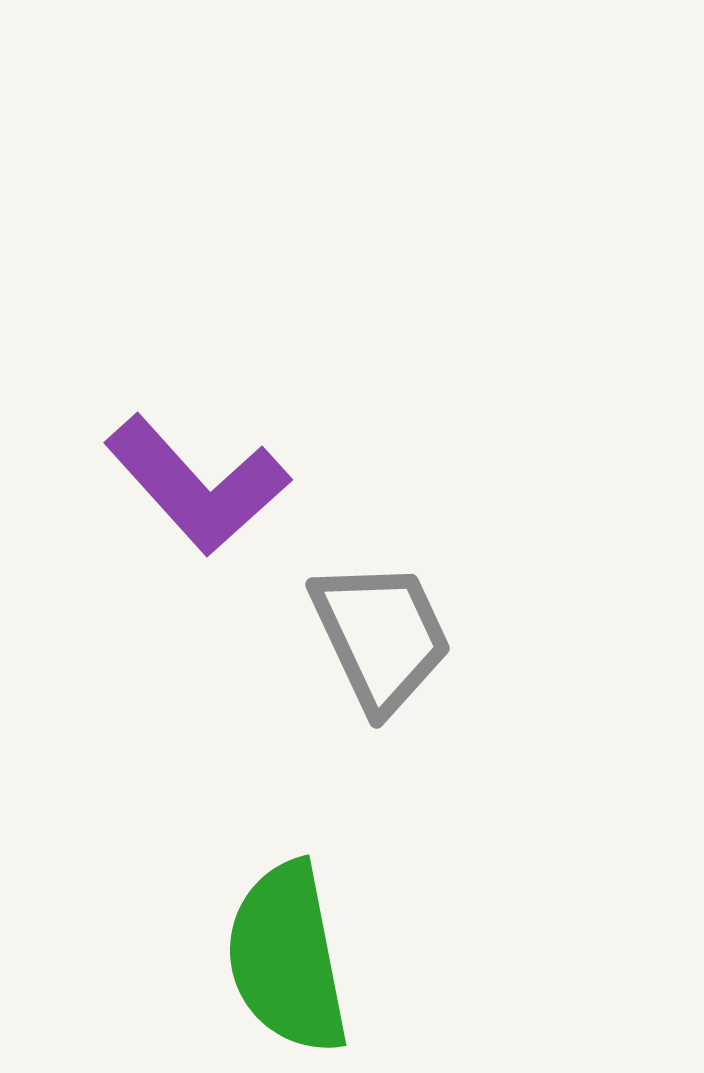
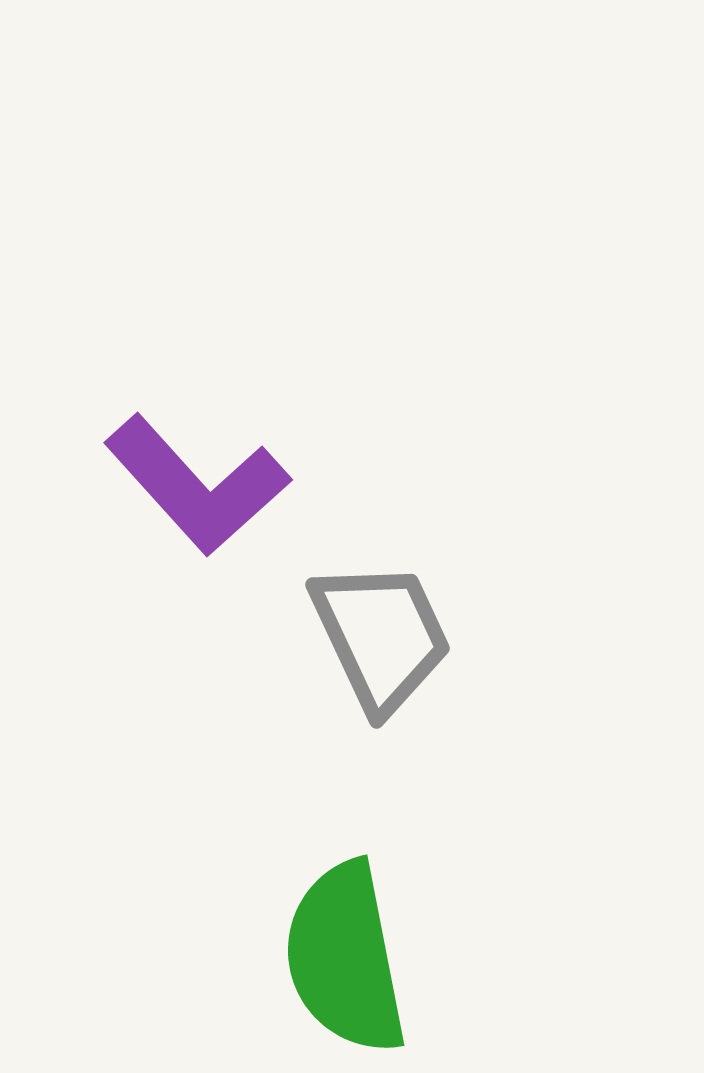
green semicircle: moved 58 px right
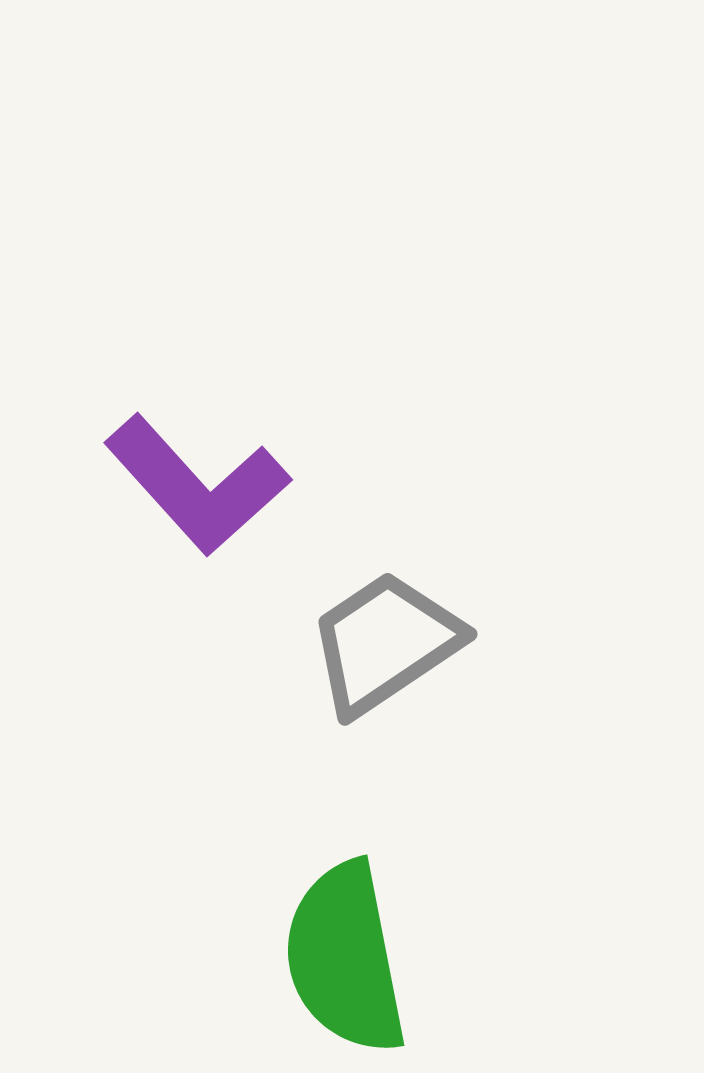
gray trapezoid: moved 4 px right, 7 px down; rotated 99 degrees counterclockwise
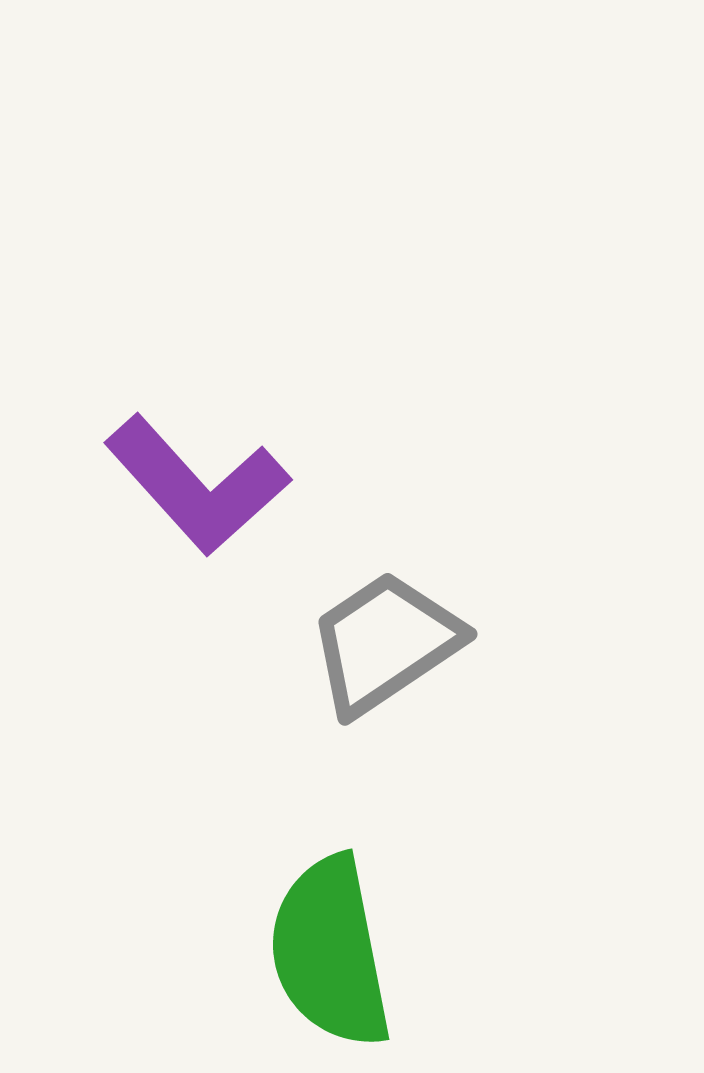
green semicircle: moved 15 px left, 6 px up
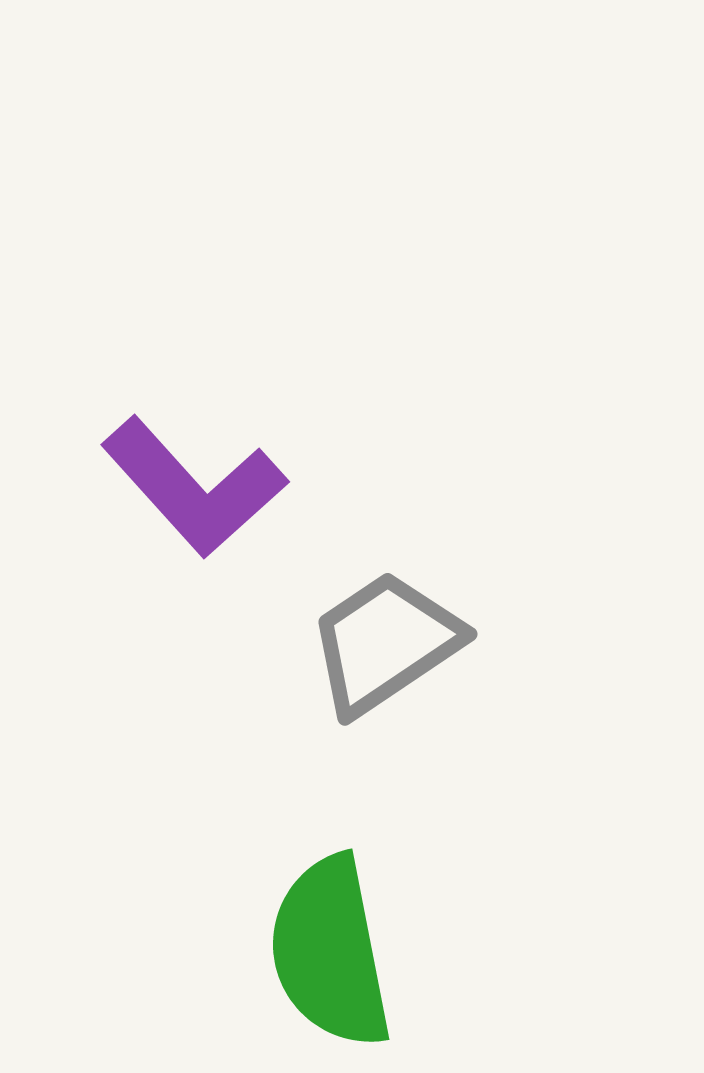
purple L-shape: moved 3 px left, 2 px down
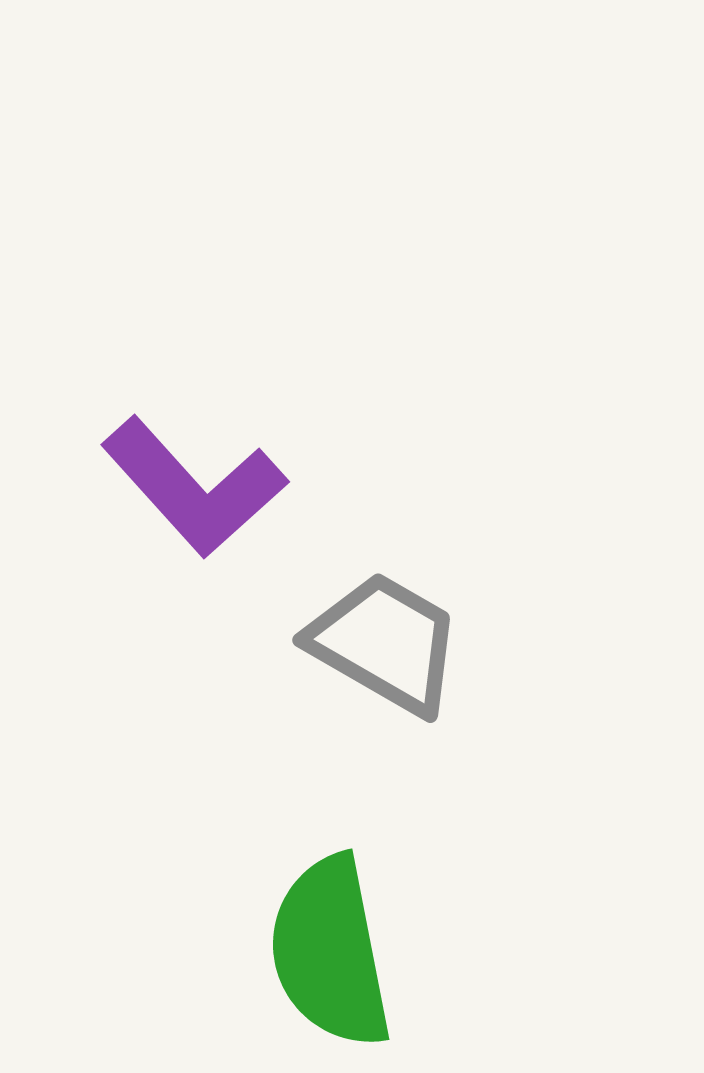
gray trapezoid: rotated 64 degrees clockwise
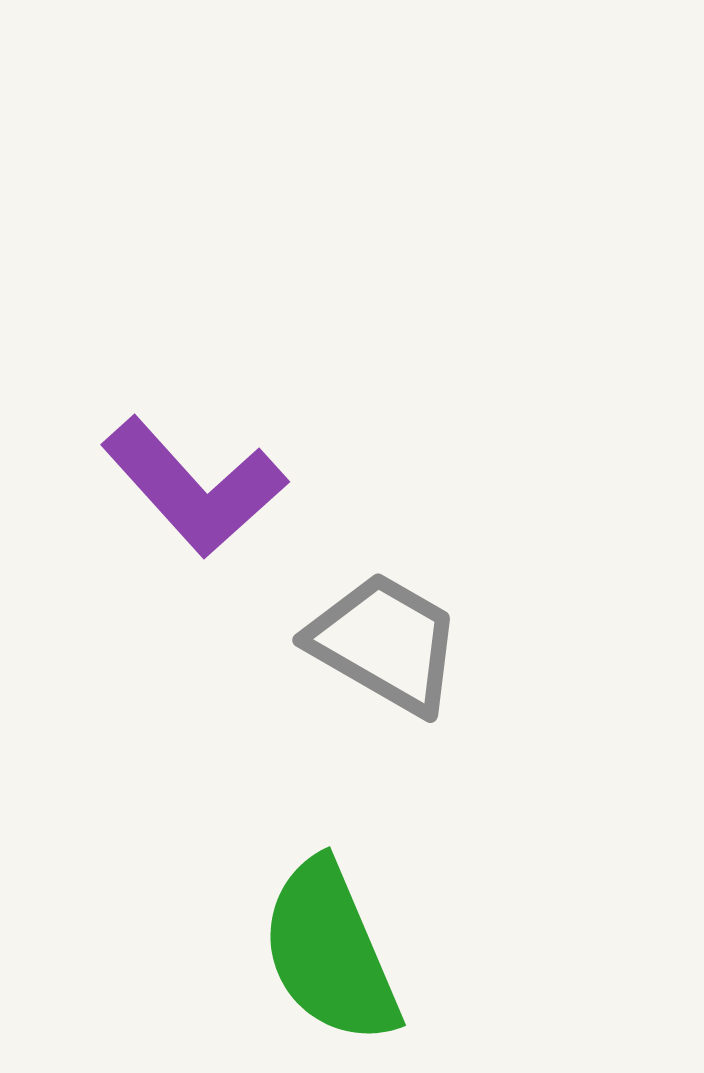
green semicircle: rotated 12 degrees counterclockwise
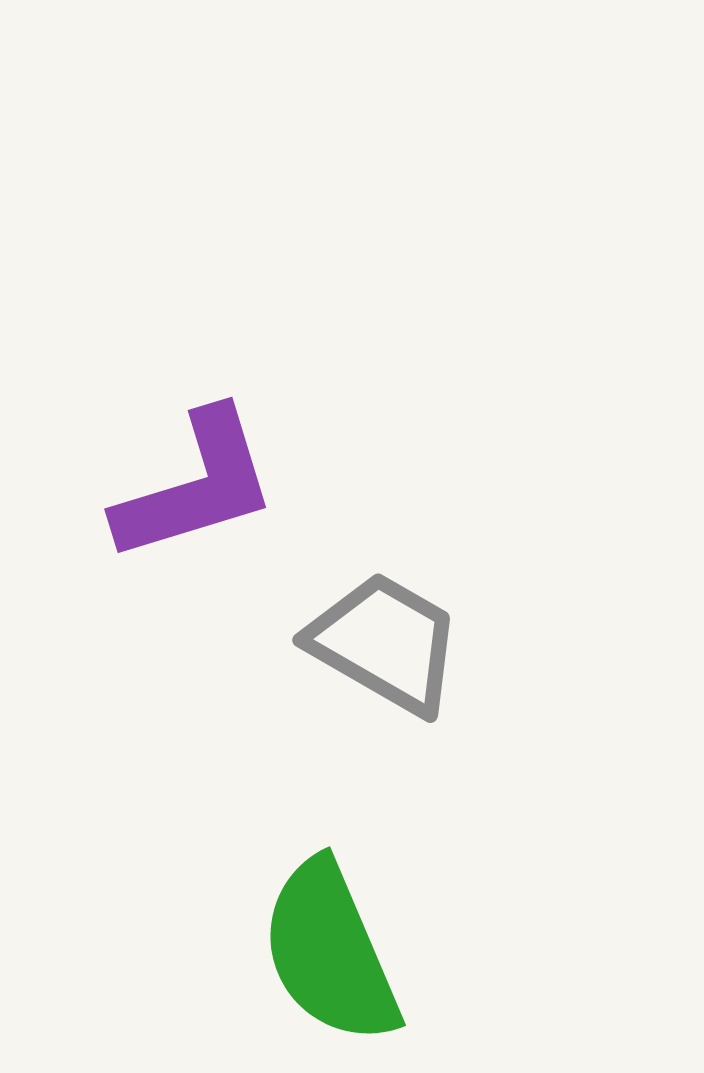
purple L-shape: moved 2 px right, 1 px up; rotated 65 degrees counterclockwise
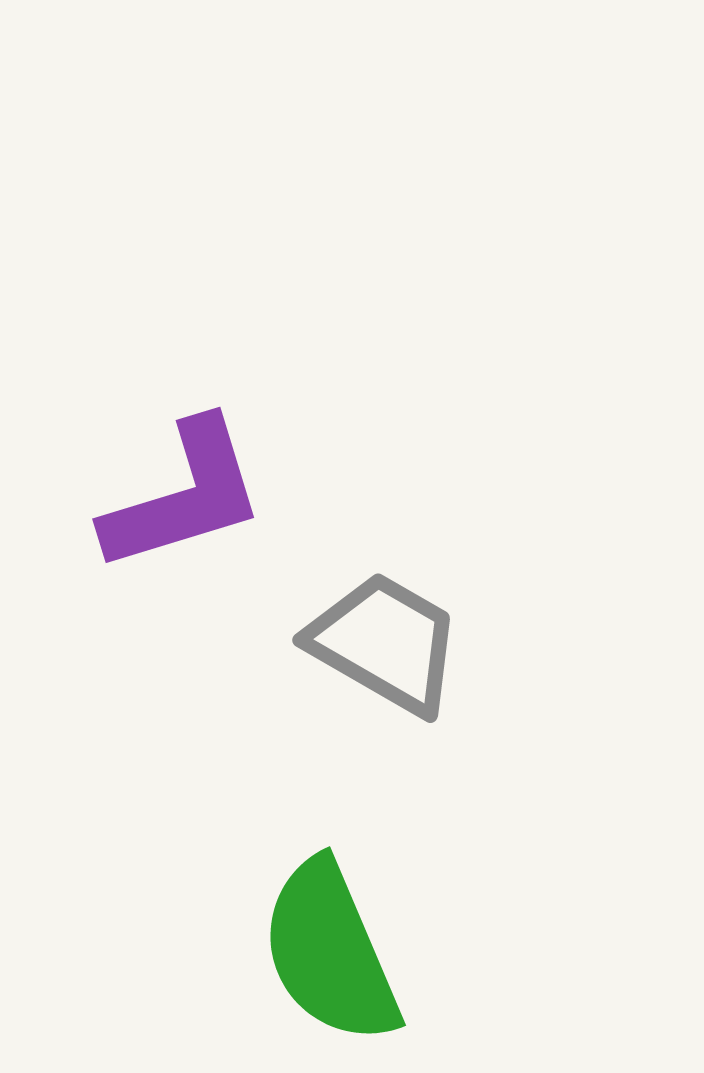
purple L-shape: moved 12 px left, 10 px down
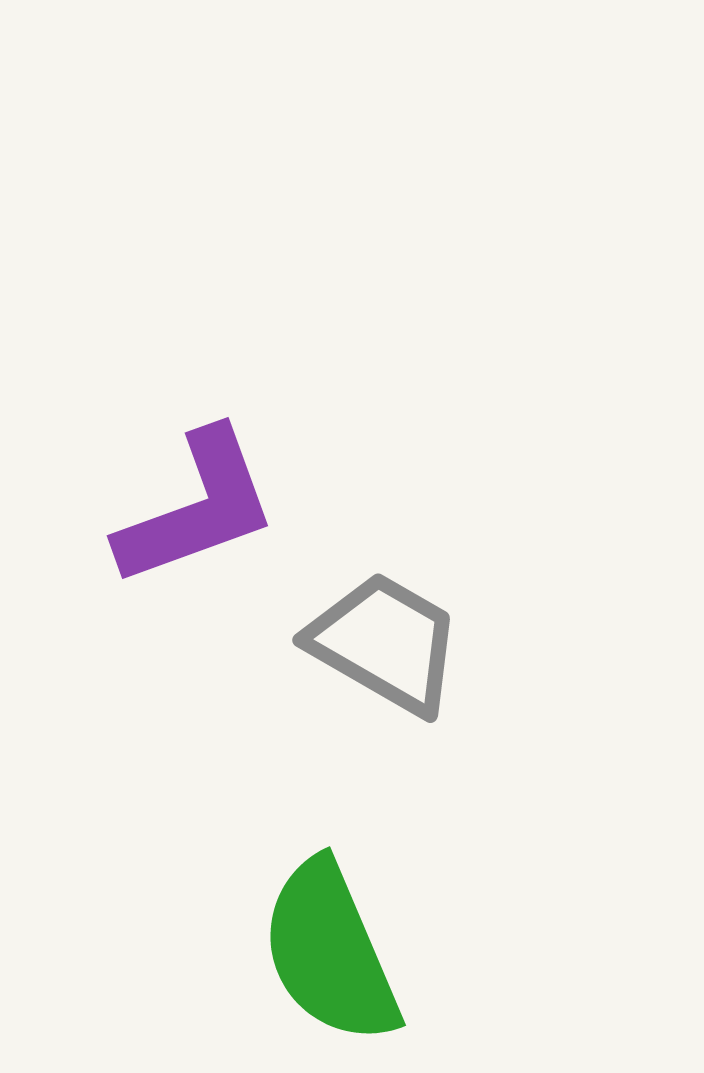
purple L-shape: moved 13 px right, 12 px down; rotated 3 degrees counterclockwise
